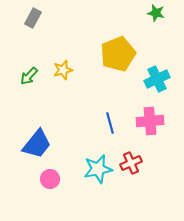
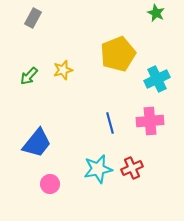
green star: rotated 12 degrees clockwise
blue trapezoid: moved 1 px up
red cross: moved 1 px right, 5 px down
pink circle: moved 5 px down
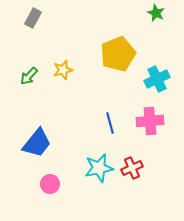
cyan star: moved 1 px right, 1 px up
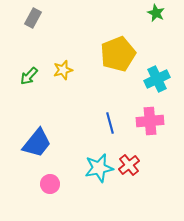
red cross: moved 3 px left, 3 px up; rotated 15 degrees counterclockwise
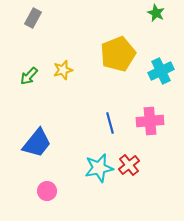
cyan cross: moved 4 px right, 8 px up
pink circle: moved 3 px left, 7 px down
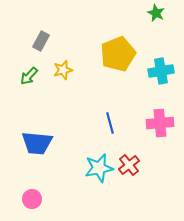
gray rectangle: moved 8 px right, 23 px down
cyan cross: rotated 15 degrees clockwise
pink cross: moved 10 px right, 2 px down
blue trapezoid: rotated 56 degrees clockwise
pink circle: moved 15 px left, 8 px down
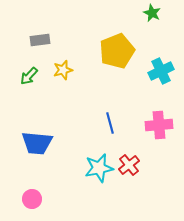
green star: moved 4 px left
gray rectangle: moved 1 px left, 1 px up; rotated 54 degrees clockwise
yellow pentagon: moved 1 px left, 3 px up
cyan cross: rotated 15 degrees counterclockwise
pink cross: moved 1 px left, 2 px down
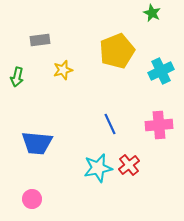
green arrow: moved 12 px left, 1 px down; rotated 30 degrees counterclockwise
blue line: moved 1 px down; rotated 10 degrees counterclockwise
cyan star: moved 1 px left
